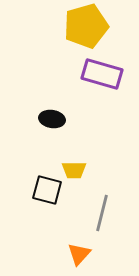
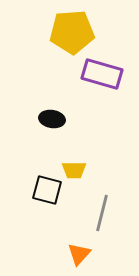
yellow pentagon: moved 14 px left, 6 px down; rotated 12 degrees clockwise
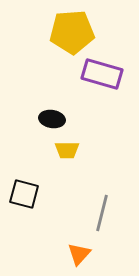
yellow trapezoid: moved 7 px left, 20 px up
black square: moved 23 px left, 4 px down
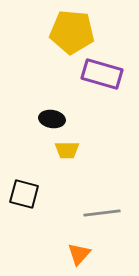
yellow pentagon: rotated 9 degrees clockwise
gray line: rotated 69 degrees clockwise
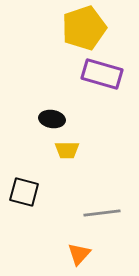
yellow pentagon: moved 12 px right, 4 px up; rotated 24 degrees counterclockwise
black square: moved 2 px up
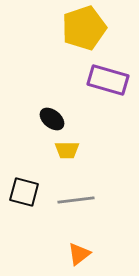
purple rectangle: moved 6 px right, 6 px down
black ellipse: rotated 30 degrees clockwise
gray line: moved 26 px left, 13 px up
orange triangle: rotated 10 degrees clockwise
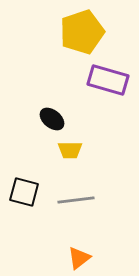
yellow pentagon: moved 2 px left, 4 px down
yellow trapezoid: moved 3 px right
orange triangle: moved 4 px down
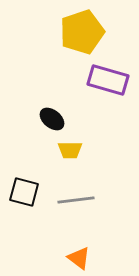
orange triangle: rotated 45 degrees counterclockwise
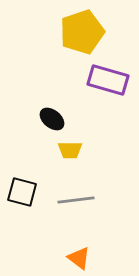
black square: moved 2 px left
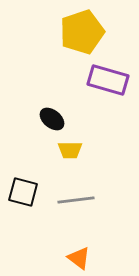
black square: moved 1 px right
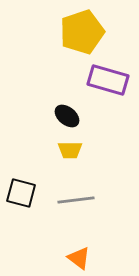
black ellipse: moved 15 px right, 3 px up
black square: moved 2 px left, 1 px down
